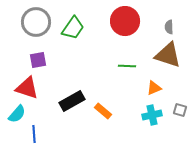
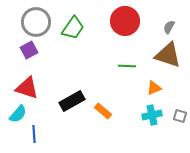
gray semicircle: rotated 32 degrees clockwise
purple square: moved 9 px left, 10 px up; rotated 18 degrees counterclockwise
gray square: moved 6 px down
cyan semicircle: moved 1 px right
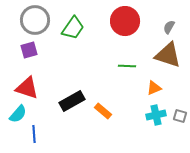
gray circle: moved 1 px left, 2 px up
purple square: rotated 12 degrees clockwise
cyan cross: moved 4 px right
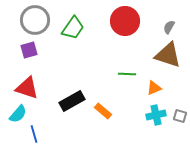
green line: moved 8 px down
blue line: rotated 12 degrees counterclockwise
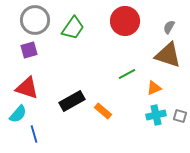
green line: rotated 30 degrees counterclockwise
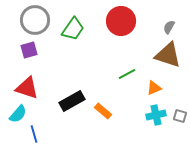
red circle: moved 4 px left
green trapezoid: moved 1 px down
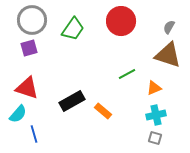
gray circle: moved 3 px left
purple square: moved 2 px up
gray square: moved 25 px left, 22 px down
